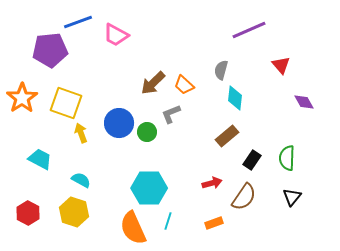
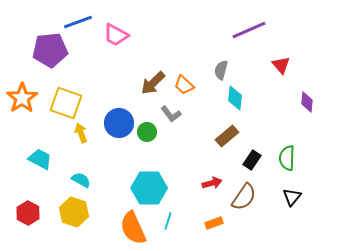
purple diamond: moved 3 px right; rotated 35 degrees clockwise
gray L-shape: rotated 105 degrees counterclockwise
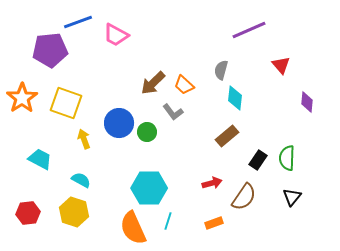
gray L-shape: moved 2 px right, 2 px up
yellow arrow: moved 3 px right, 6 px down
black rectangle: moved 6 px right
red hexagon: rotated 25 degrees clockwise
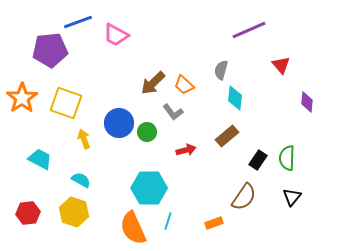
red arrow: moved 26 px left, 33 px up
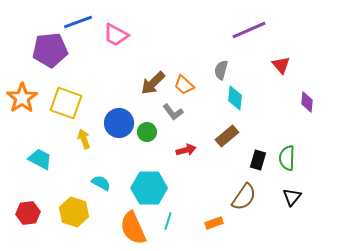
black rectangle: rotated 18 degrees counterclockwise
cyan semicircle: moved 20 px right, 3 px down
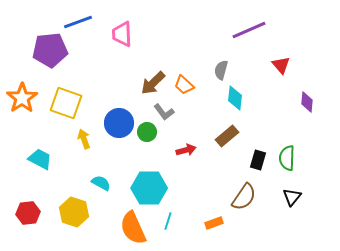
pink trapezoid: moved 6 px right, 1 px up; rotated 60 degrees clockwise
gray L-shape: moved 9 px left
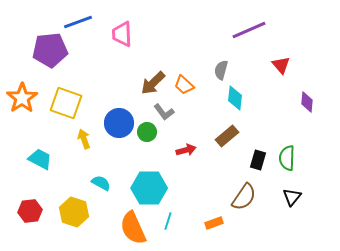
red hexagon: moved 2 px right, 2 px up
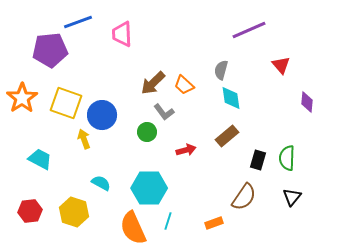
cyan diamond: moved 4 px left; rotated 15 degrees counterclockwise
blue circle: moved 17 px left, 8 px up
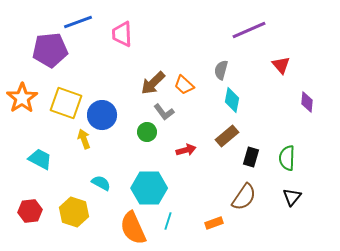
cyan diamond: moved 1 px right, 2 px down; rotated 20 degrees clockwise
black rectangle: moved 7 px left, 3 px up
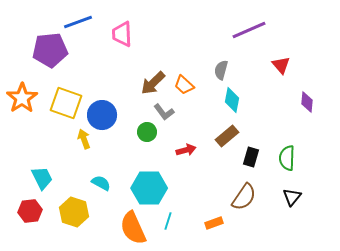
cyan trapezoid: moved 2 px right, 19 px down; rotated 35 degrees clockwise
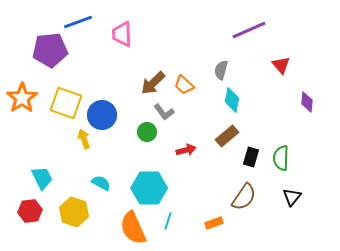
green semicircle: moved 6 px left
